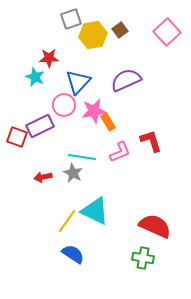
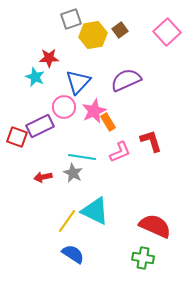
pink circle: moved 2 px down
pink star: rotated 15 degrees counterclockwise
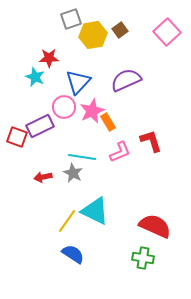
pink star: moved 2 px left
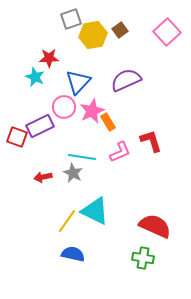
blue semicircle: rotated 20 degrees counterclockwise
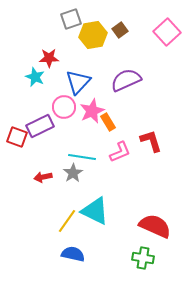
gray star: rotated 12 degrees clockwise
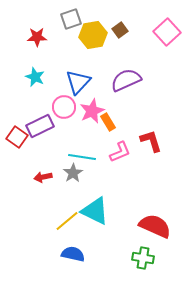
red star: moved 12 px left, 21 px up
red square: rotated 15 degrees clockwise
yellow line: rotated 15 degrees clockwise
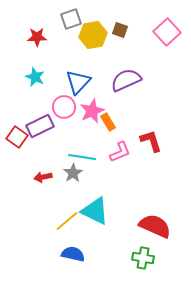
brown square: rotated 35 degrees counterclockwise
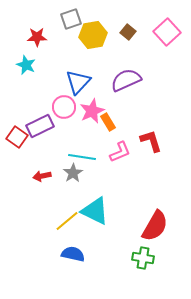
brown square: moved 8 px right, 2 px down; rotated 21 degrees clockwise
cyan star: moved 9 px left, 12 px up
red arrow: moved 1 px left, 1 px up
red semicircle: rotated 96 degrees clockwise
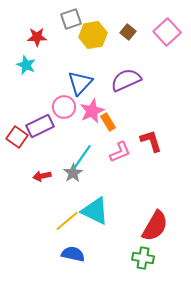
blue triangle: moved 2 px right, 1 px down
cyan line: rotated 64 degrees counterclockwise
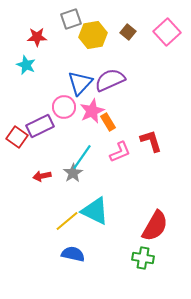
purple semicircle: moved 16 px left
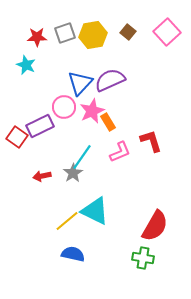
gray square: moved 6 px left, 14 px down
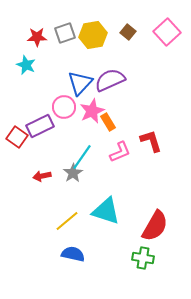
cyan triangle: moved 11 px right; rotated 8 degrees counterclockwise
